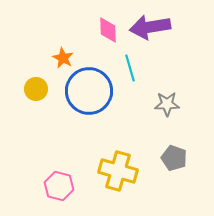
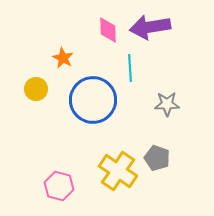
cyan line: rotated 12 degrees clockwise
blue circle: moved 4 px right, 9 px down
gray pentagon: moved 17 px left
yellow cross: rotated 18 degrees clockwise
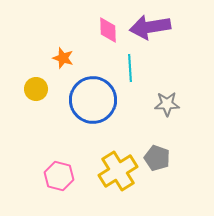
orange star: rotated 10 degrees counterclockwise
yellow cross: rotated 24 degrees clockwise
pink hexagon: moved 10 px up
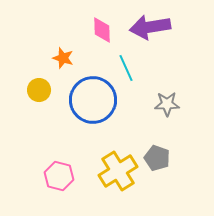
pink diamond: moved 6 px left
cyan line: moved 4 px left; rotated 20 degrees counterclockwise
yellow circle: moved 3 px right, 1 px down
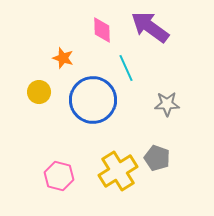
purple arrow: rotated 45 degrees clockwise
yellow circle: moved 2 px down
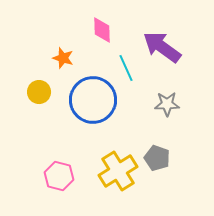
purple arrow: moved 12 px right, 20 px down
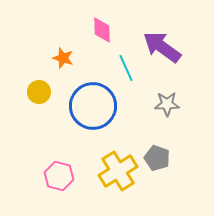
blue circle: moved 6 px down
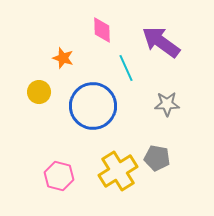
purple arrow: moved 1 px left, 5 px up
gray pentagon: rotated 10 degrees counterclockwise
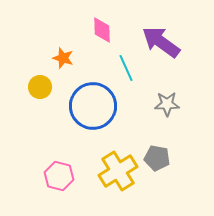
yellow circle: moved 1 px right, 5 px up
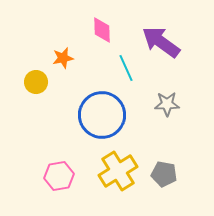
orange star: rotated 30 degrees counterclockwise
yellow circle: moved 4 px left, 5 px up
blue circle: moved 9 px right, 9 px down
gray pentagon: moved 7 px right, 16 px down
pink hexagon: rotated 24 degrees counterclockwise
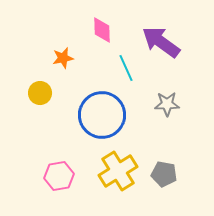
yellow circle: moved 4 px right, 11 px down
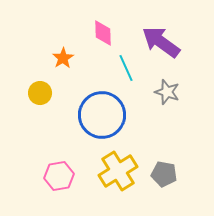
pink diamond: moved 1 px right, 3 px down
orange star: rotated 20 degrees counterclockwise
gray star: moved 12 px up; rotated 20 degrees clockwise
